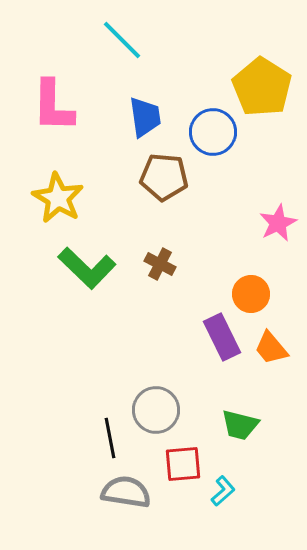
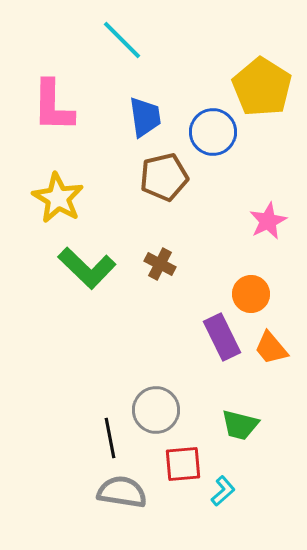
brown pentagon: rotated 18 degrees counterclockwise
pink star: moved 10 px left, 2 px up
gray semicircle: moved 4 px left
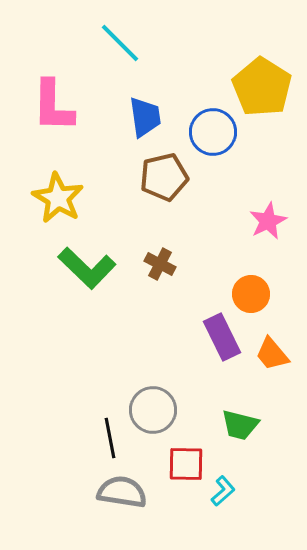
cyan line: moved 2 px left, 3 px down
orange trapezoid: moved 1 px right, 6 px down
gray circle: moved 3 px left
red square: moved 3 px right; rotated 6 degrees clockwise
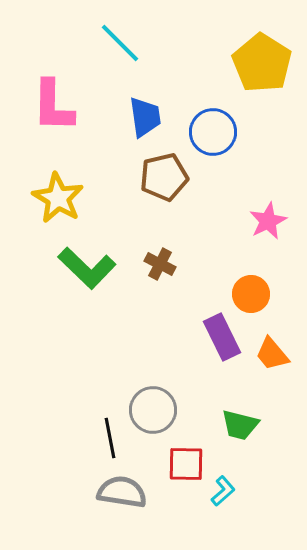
yellow pentagon: moved 24 px up
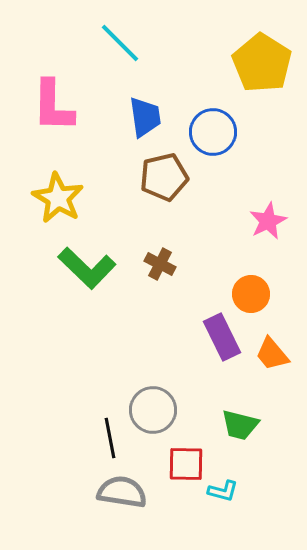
cyan L-shape: rotated 56 degrees clockwise
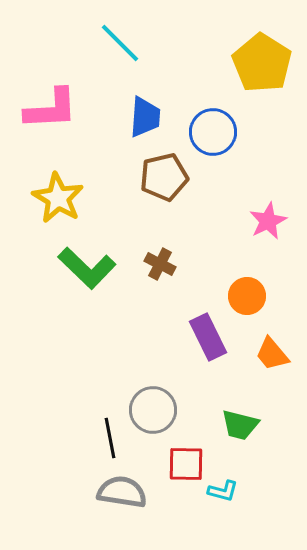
pink L-shape: moved 2 px left, 3 px down; rotated 94 degrees counterclockwise
blue trapezoid: rotated 12 degrees clockwise
orange circle: moved 4 px left, 2 px down
purple rectangle: moved 14 px left
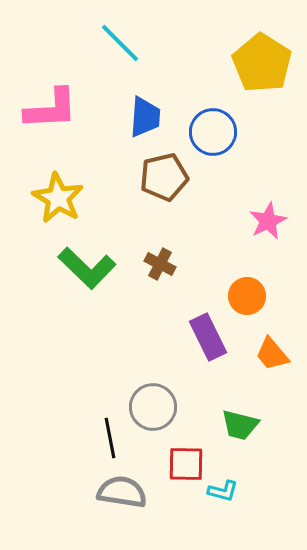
gray circle: moved 3 px up
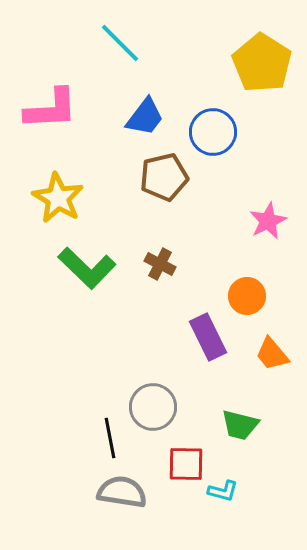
blue trapezoid: rotated 33 degrees clockwise
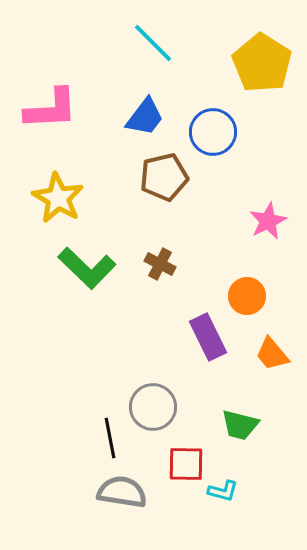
cyan line: moved 33 px right
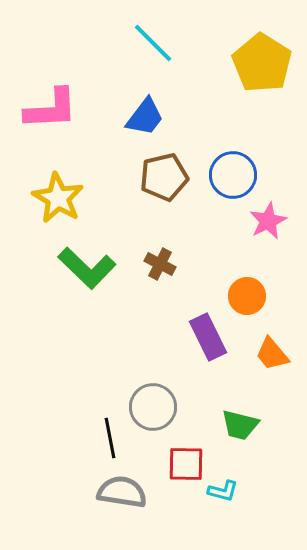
blue circle: moved 20 px right, 43 px down
